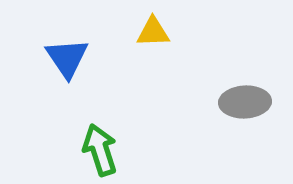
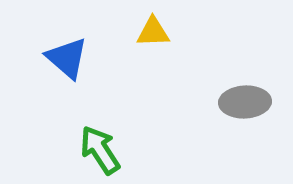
blue triangle: rotated 15 degrees counterclockwise
green arrow: rotated 15 degrees counterclockwise
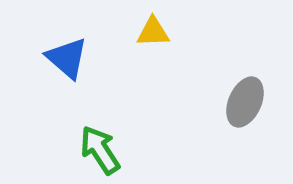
gray ellipse: rotated 63 degrees counterclockwise
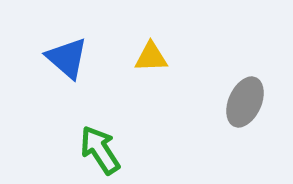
yellow triangle: moved 2 px left, 25 px down
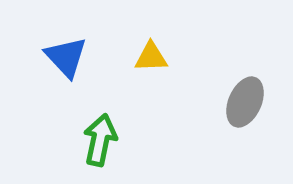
blue triangle: moved 1 px left, 1 px up; rotated 6 degrees clockwise
green arrow: moved 10 px up; rotated 45 degrees clockwise
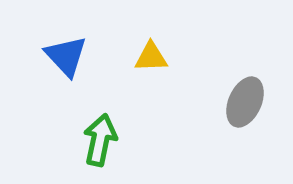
blue triangle: moved 1 px up
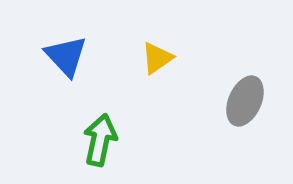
yellow triangle: moved 6 px right, 1 px down; rotated 33 degrees counterclockwise
gray ellipse: moved 1 px up
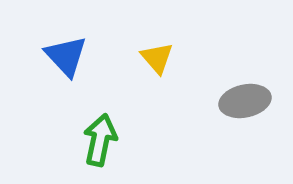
yellow triangle: rotated 36 degrees counterclockwise
gray ellipse: rotated 54 degrees clockwise
